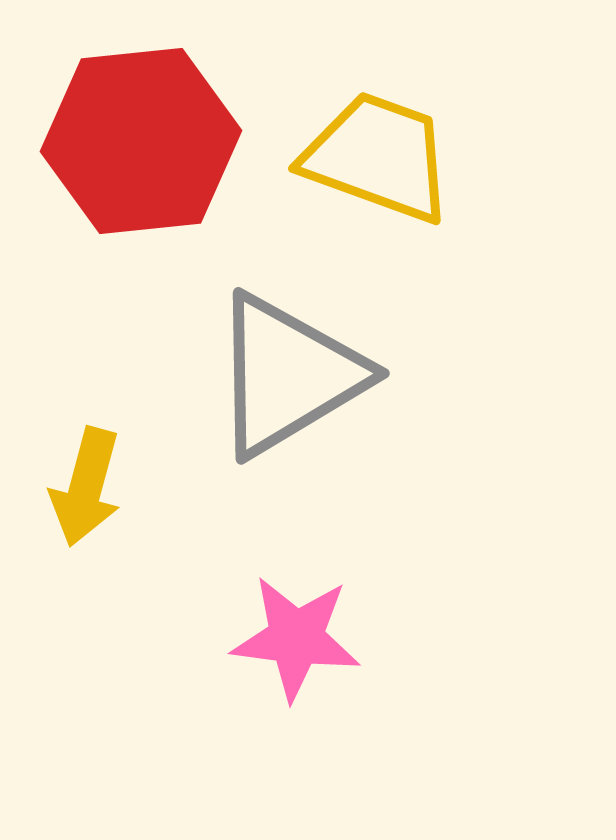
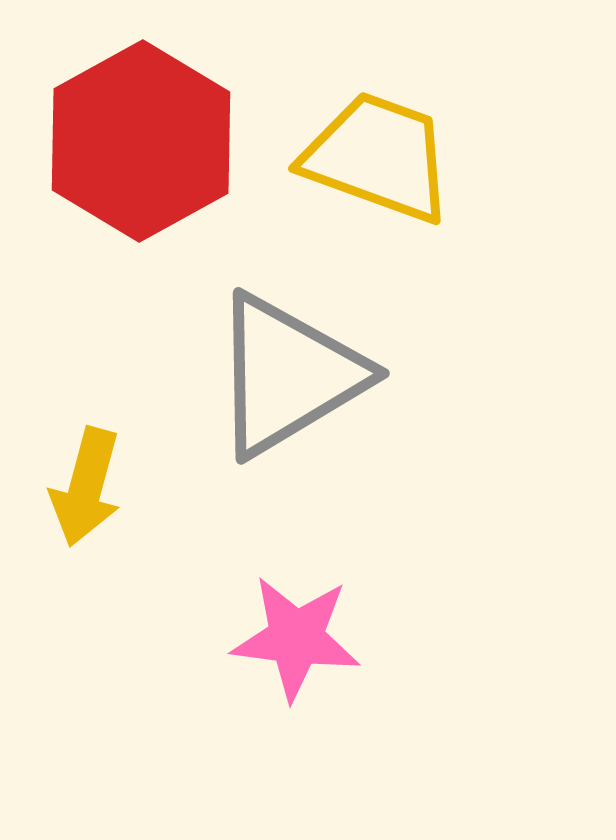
red hexagon: rotated 23 degrees counterclockwise
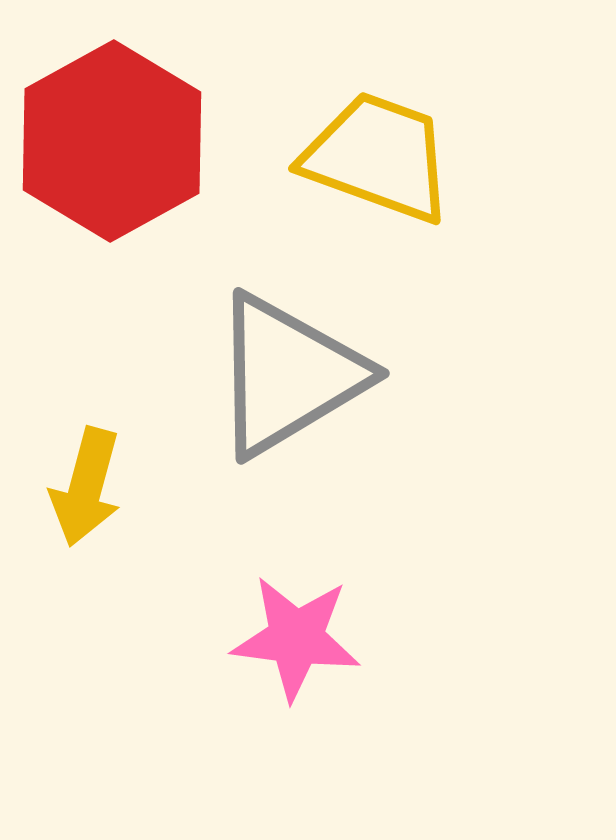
red hexagon: moved 29 px left
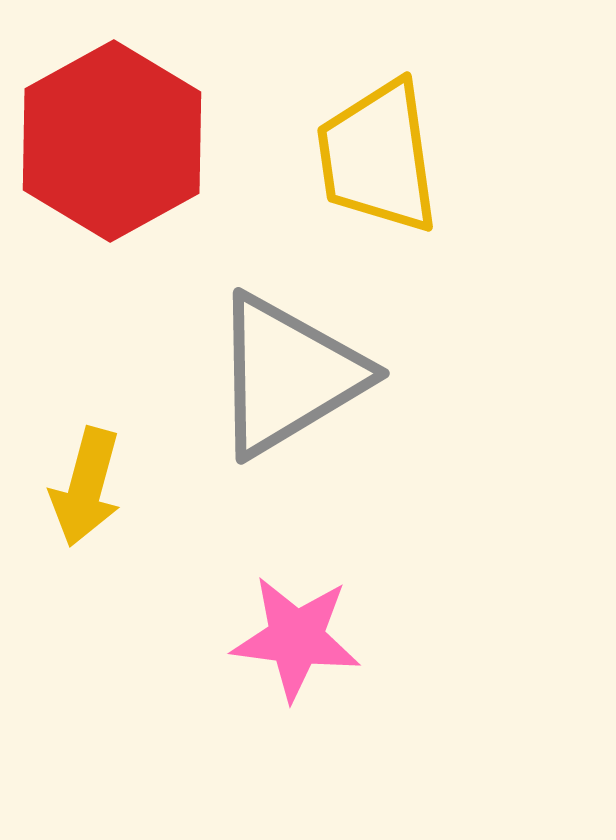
yellow trapezoid: rotated 118 degrees counterclockwise
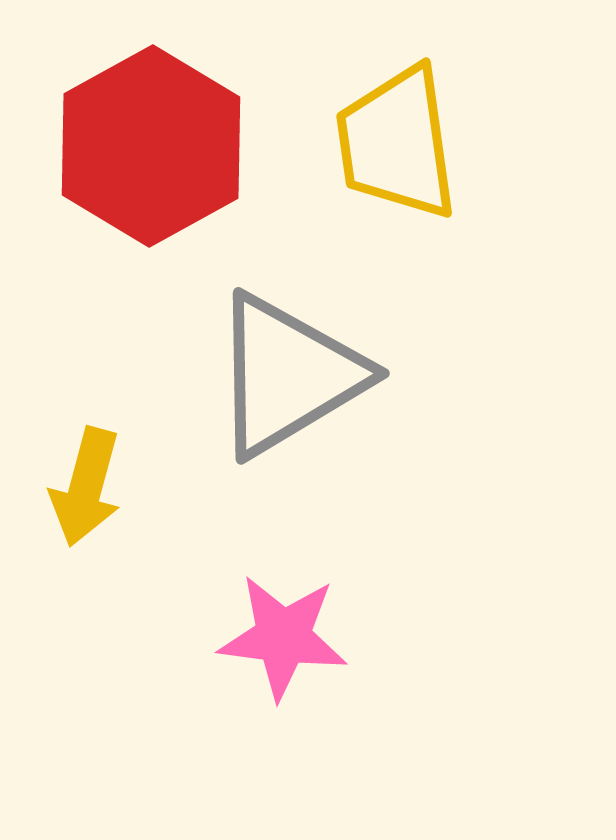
red hexagon: moved 39 px right, 5 px down
yellow trapezoid: moved 19 px right, 14 px up
pink star: moved 13 px left, 1 px up
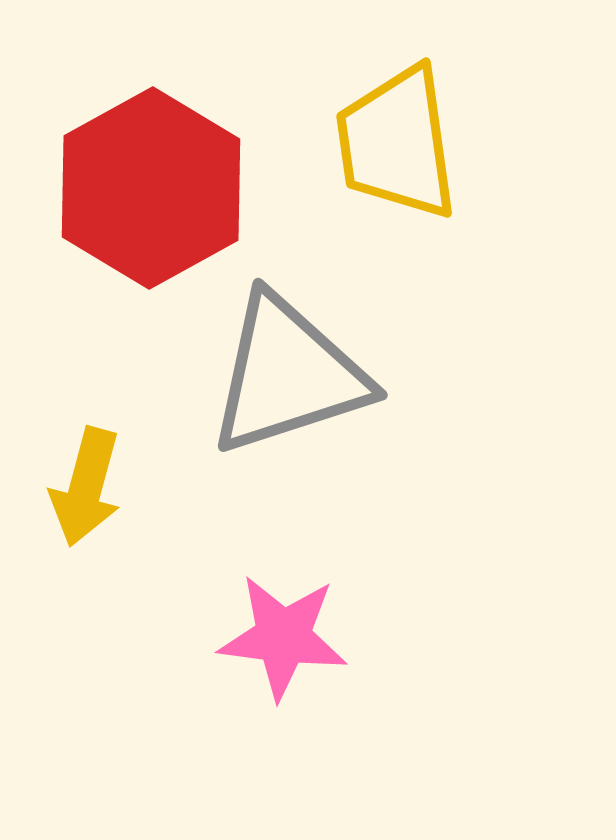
red hexagon: moved 42 px down
gray triangle: rotated 13 degrees clockwise
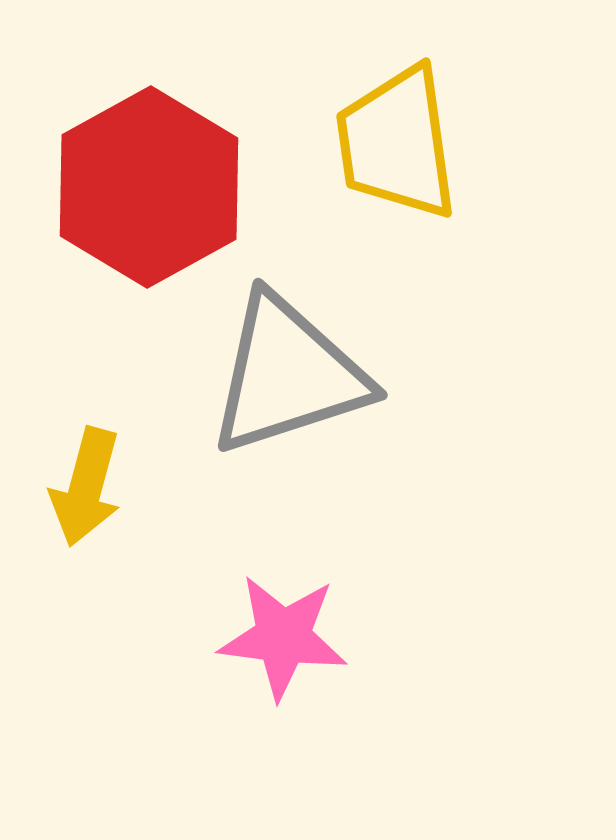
red hexagon: moved 2 px left, 1 px up
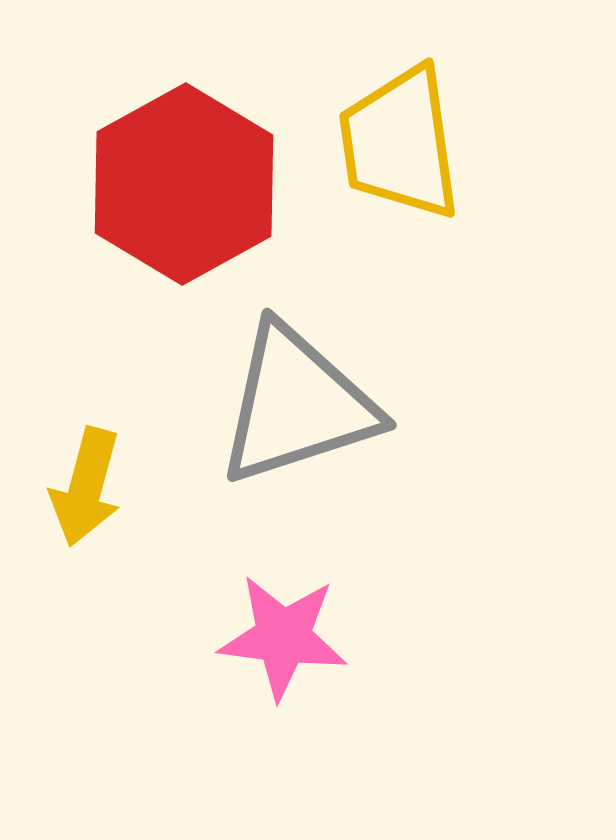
yellow trapezoid: moved 3 px right
red hexagon: moved 35 px right, 3 px up
gray triangle: moved 9 px right, 30 px down
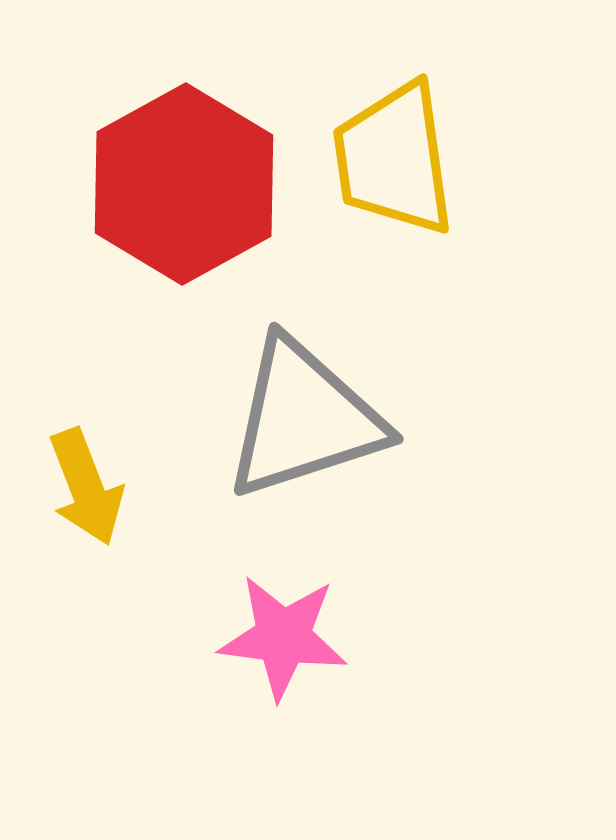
yellow trapezoid: moved 6 px left, 16 px down
gray triangle: moved 7 px right, 14 px down
yellow arrow: rotated 36 degrees counterclockwise
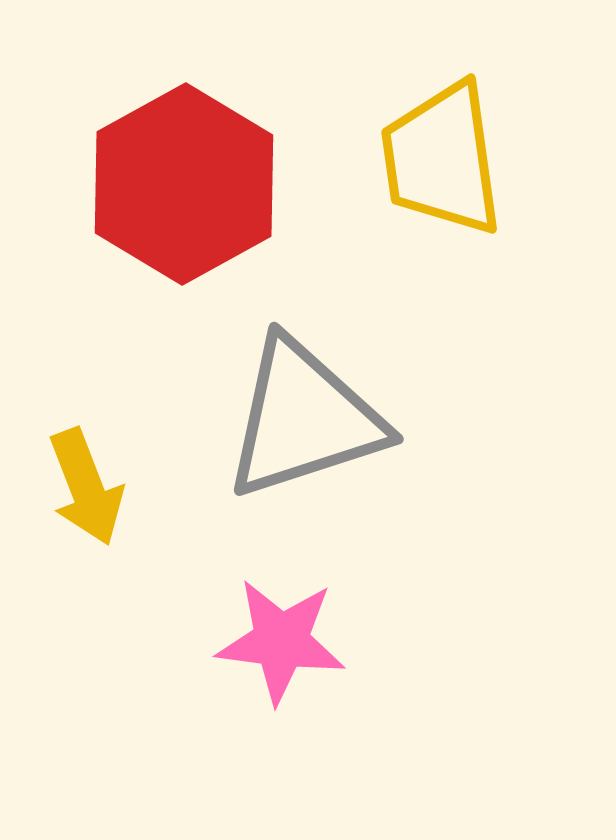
yellow trapezoid: moved 48 px right
pink star: moved 2 px left, 4 px down
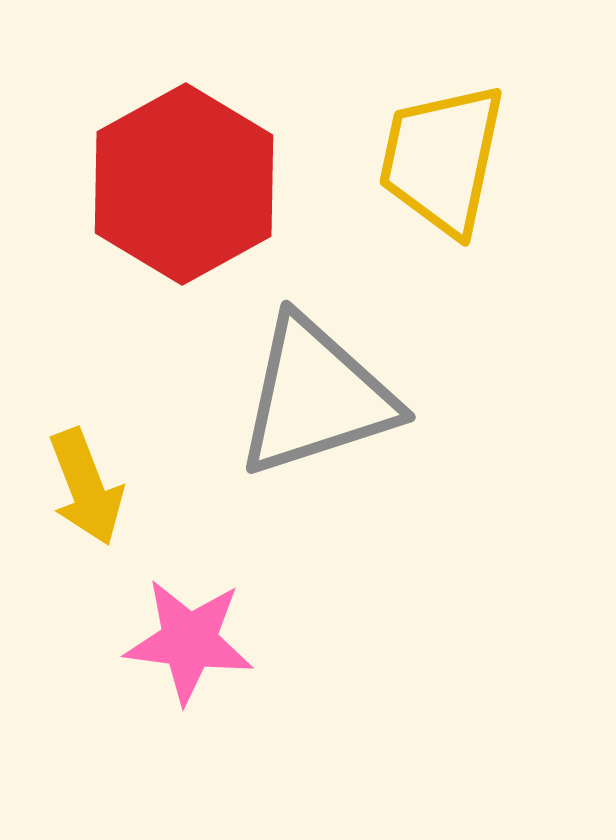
yellow trapezoid: rotated 20 degrees clockwise
gray triangle: moved 12 px right, 22 px up
pink star: moved 92 px left
